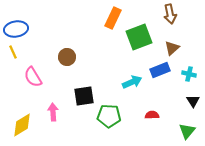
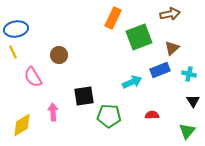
brown arrow: rotated 90 degrees counterclockwise
brown circle: moved 8 px left, 2 px up
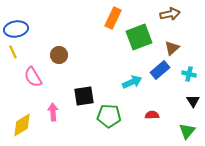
blue rectangle: rotated 18 degrees counterclockwise
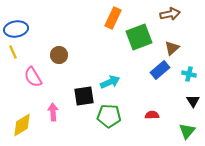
cyan arrow: moved 22 px left
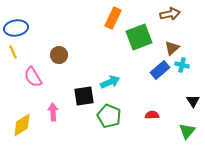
blue ellipse: moved 1 px up
cyan cross: moved 7 px left, 9 px up
green pentagon: rotated 20 degrees clockwise
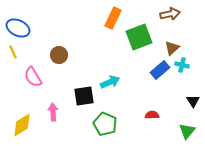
blue ellipse: moved 2 px right; rotated 35 degrees clockwise
green pentagon: moved 4 px left, 8 px down
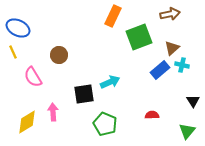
orange rectangle: moved 2 px up
black square: moved 2 px up
yellow diamond: moved 5 px right, 3 px up
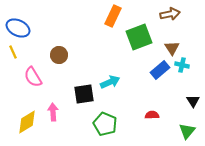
brown triangle: rotated 21 degrees counterclockwise
